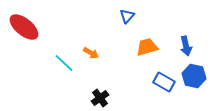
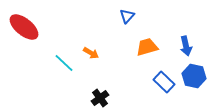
blue rectangle: rotated 15 degrees clockwise
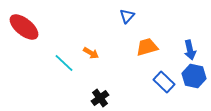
blue arrow: moved 4 px right, 4 px down
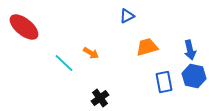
blue triangle: rotated 21 degrees clockwise
blue rectangle: rotated 35 degrees clockwise
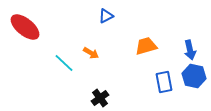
blue triangle: moved 21 px left
red ellipse: moved 1 px right
orange trapezoid: moved 1 px left, 1 px up
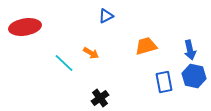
red ellipse: rotated 48 degrees counterclockwise
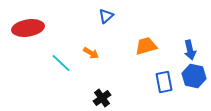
blue triangle: rotated 14 degrees counterclockwise
red ellipse: moved 3 px right, 1 px down
cyan line: moved 3 px left
black cross: moved 2 px right
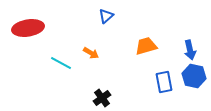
cyan line: rotated 15 degrees counterclockwise
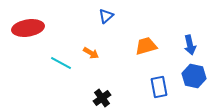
blue arrow: moved 5 px up
blue rectangle: moved 5 px left, 5 px down
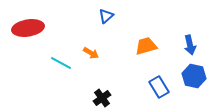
blue rectangle: rotated 20 degrees counterclockwise
